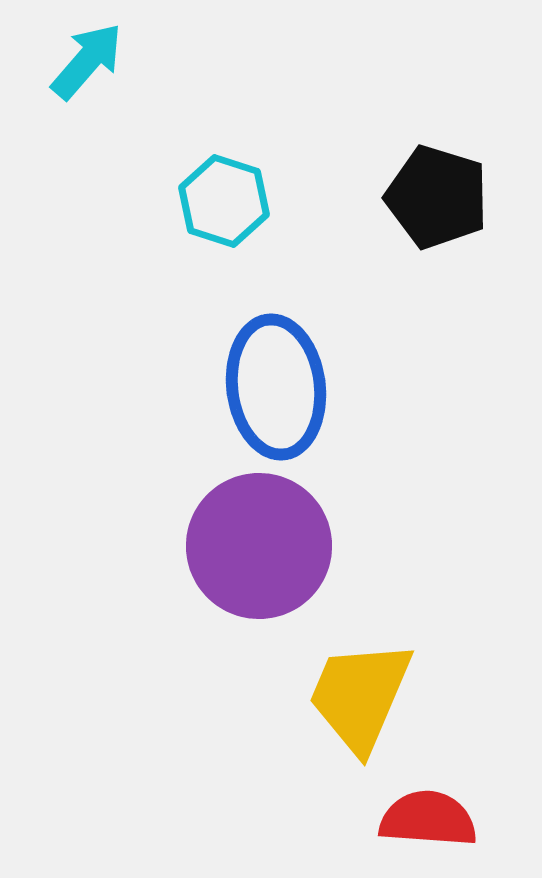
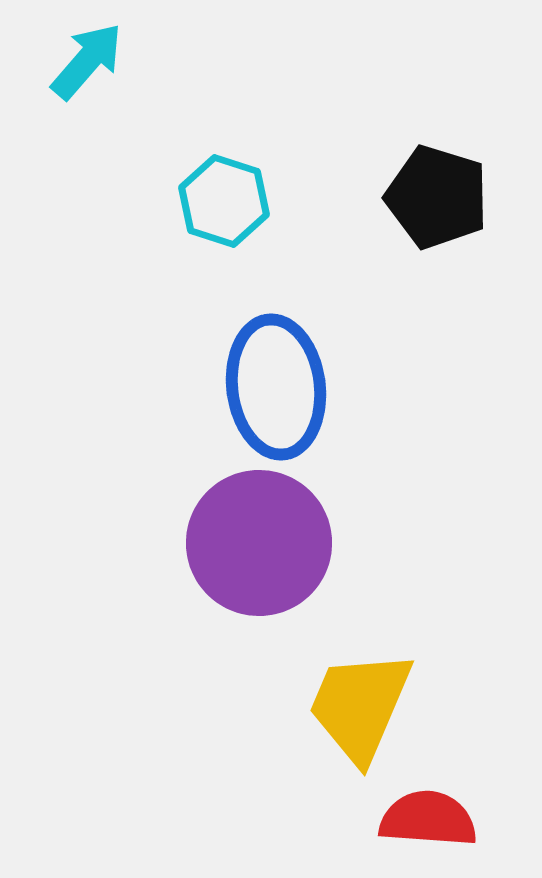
purple circle: moved 3 px up
yellow trapezoid: moved 10 px down
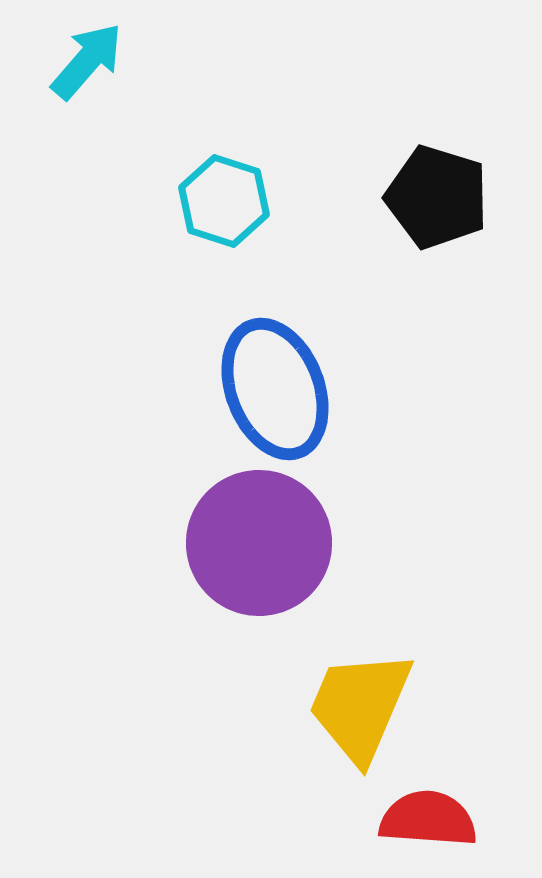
blue ellipse: moved 1 px left, 2 px down; rotated 14 degrees counterclockwise
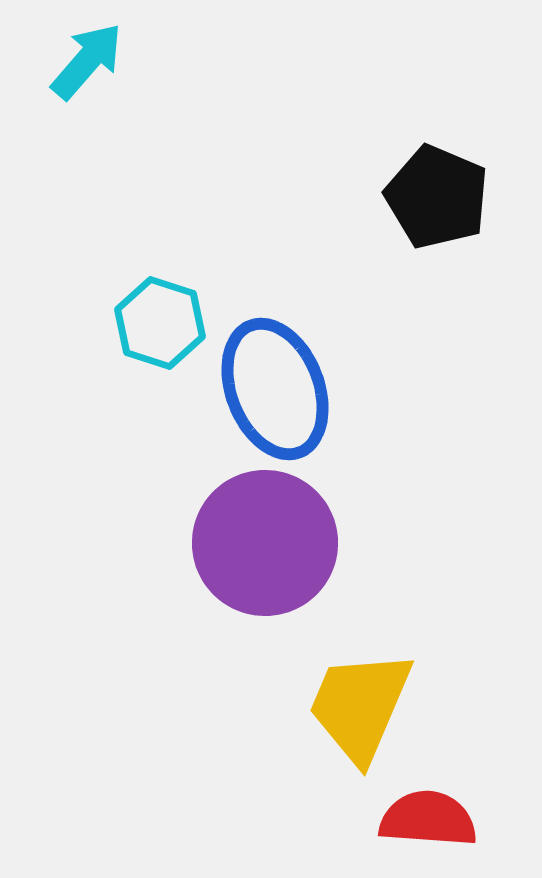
black pentagon: rotated 6 degrees clockwise
cyan hexagon: moved 64 px left, 122 px down
purple circle: moved 6 px right
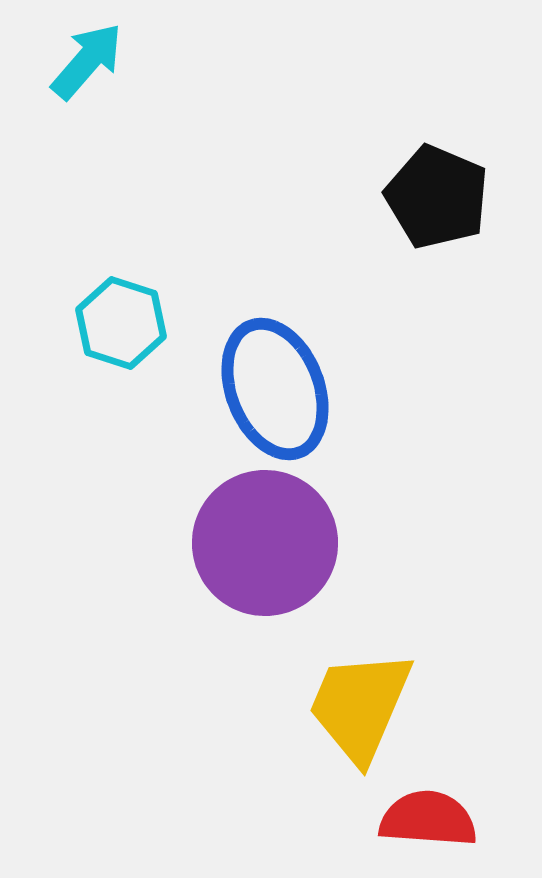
cyan hexagon: moved 39 px left
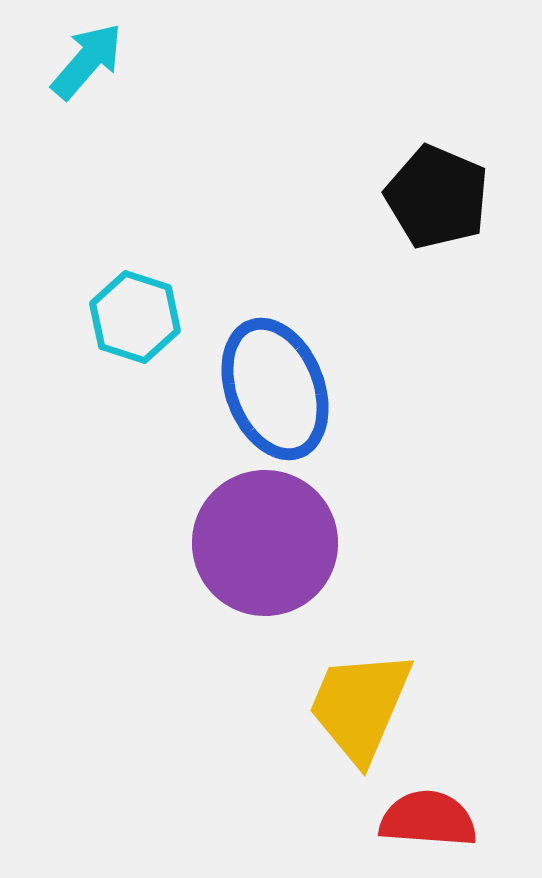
cyan hexagon: moved 14 px right, 6 px up
